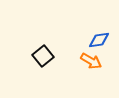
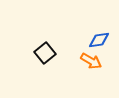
black square: moved 2 px right, 3 px up
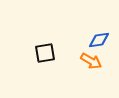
black square: rotated 30 degrees clockwise
